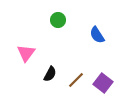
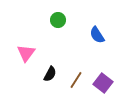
brown line: rotated 12 degrees counterclockwise
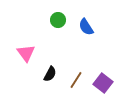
blue semicircle: moved 11 px left, 8 px up
pink triangle: rotated 12 degrees counterclockwise
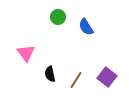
green circle: moved 3 px up
black semicircle: rotated 140 degrees clockwise
purple square: moved 4 px right, 6 px up
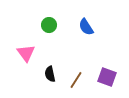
green circle: moved 9 px left, 8 px down
purple square: rotated 18 degrees counterclockwise
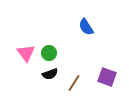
green circle: moved 28 px down
black semicircle: rotated 98 degrees counterclockwise
brown line: moved 2 px left, 3 px down
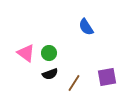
pink triangle: rotated 18 degrees counterclockwise
purple square: rotated 30 degrees counterclockwise
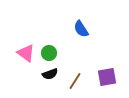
blue semicircle: moved 5 px left, 2 px down
brown line: moved 1 px right, 2 px up
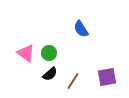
black semicircle: rotated 21 degrees counterclockwise
brown line: moved 2 px left
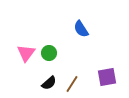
pink triangle: rotated 30 degrees clockwise
black semicircle: moved 1 px left, 9 px down
brown line: moved 1 px left, 3 px down
